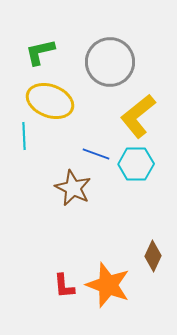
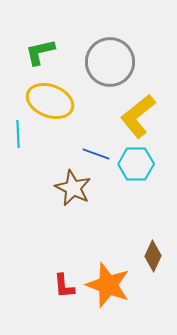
cyan line: moved 6 px left, 2 px up
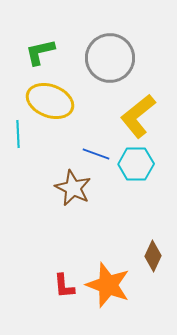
gray circle: moved 4 px up
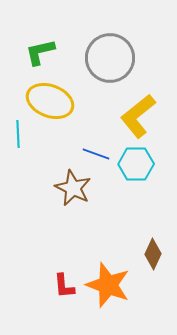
brown diamond: moved 2 px up
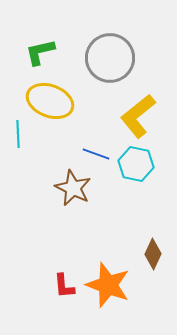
cyan hexagon: rotated 12 degrees clockwise
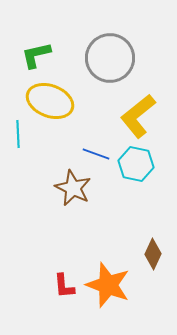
green L-shape: moved 4 px left, 3 px down
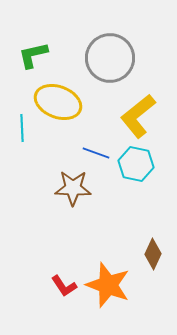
green L-shape: moved 3 px left
yellow ellipse: moved 8 px right, 1 px down
cyan line: moved 4 px right, 6 px up
blue line: moved 1 px up
brown star: rotated 24 degrees counterclockwise
red L-shape: rotated 28 degrees counterclockwise
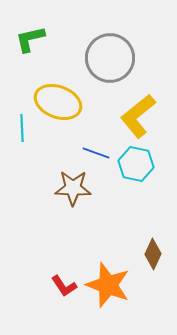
green L-shape: moved 3 px left, 16 px up
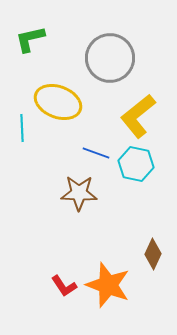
brown star: moved 6 px right, 5 px down
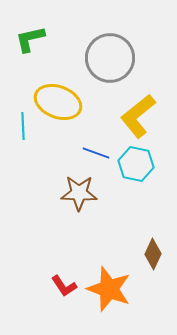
cyan line: moved 1 px right, 2 px up
orange star: moved 1 px right, 4 px down
